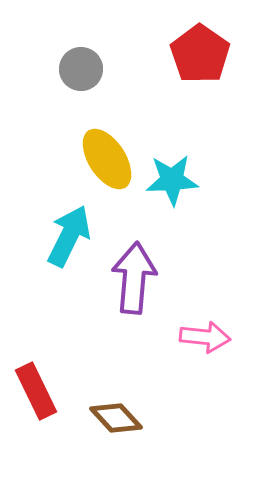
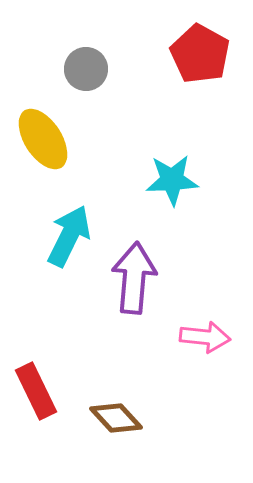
red pentagon: rotated 6 degrees counterclockwise
gray circle: moved 5 px right
yellow ellipse: moved 64 px left, 20 px up
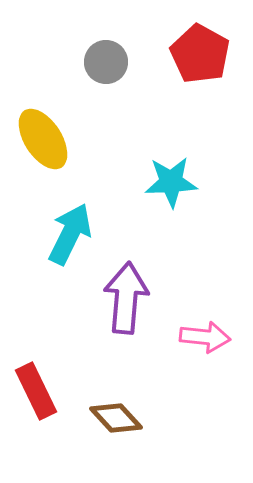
gray circle: moved 20 px right, 7 px up
cyan star: moved 1 px left, 2 px down
cyan arrow: moved 1 px right, 2 px up
purple arrow: moved 8 px left, 20 px down
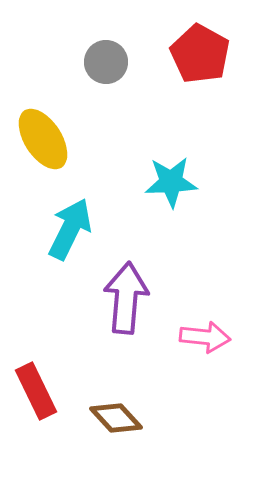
cyan arrow: moved 5 px up
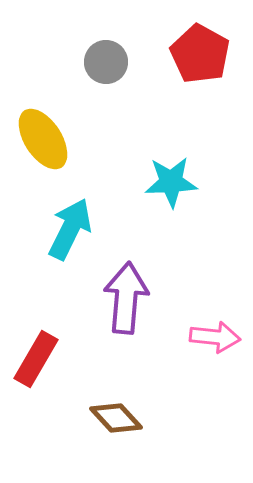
pink arrow: moved 10 px right
red rectangle: moved 32 px up; rotated 56 degrees clockwise
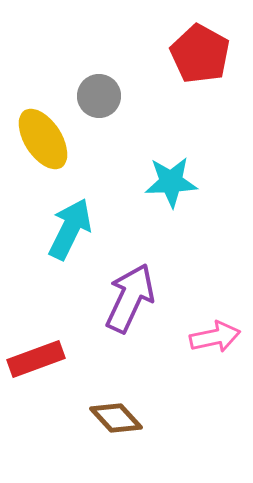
gray circle: moved 7 px left, 34 px down
purple arrow: moved 4 px right; rotated 20 degrees clockwise
pink arrow: rotated 18 degrees counterclockwise
red rectangle: rotated 40 degrees clockwise
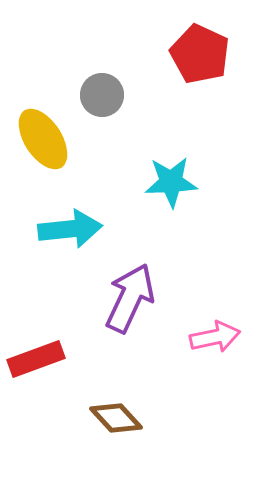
red pentagon: rotated 4 degrees counterclockwise
gray circle: moved 3 px right, 1 px up
cyan arrow: rotated 58 degrees clockwise
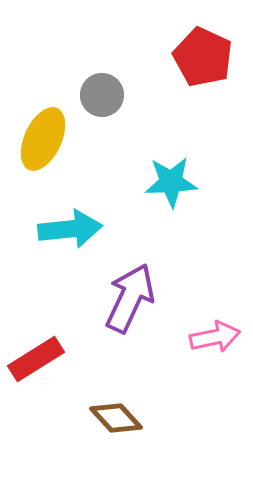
red pentagon: moved 3 px right, 3 px down
yellow ellipse: rotated 58 degrees clockwise
red rectangle: rotated 12 degrees counterclockwise
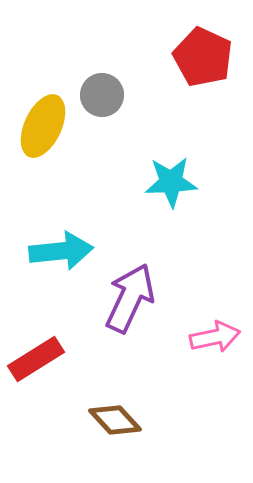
yellow ellipse: moved 13 px up
cyan arrow: moved 9 px left, 22 px down
brown diamond: moved 1 px left, 2 px down
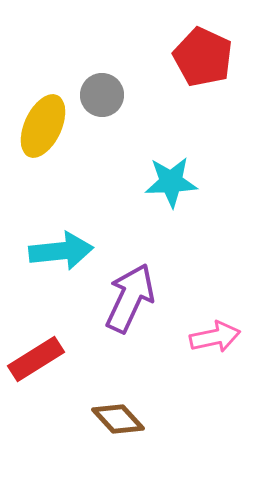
brown diamond: moved 3 px right, 1 px up
